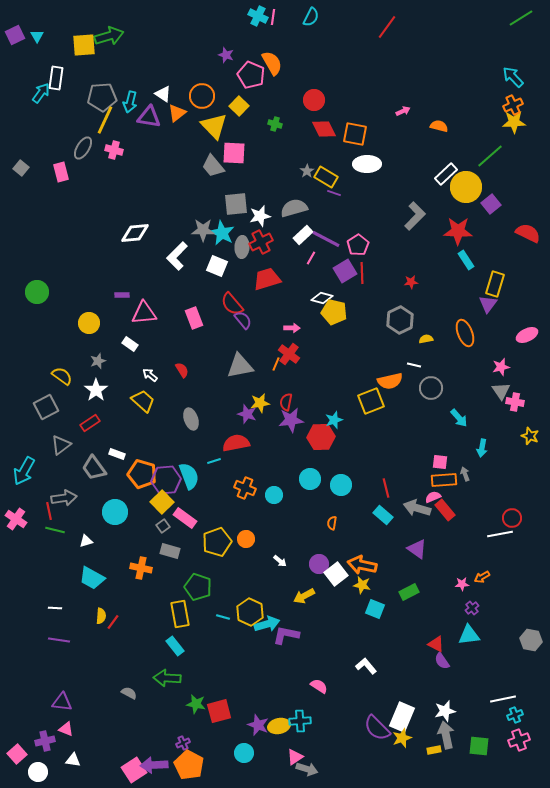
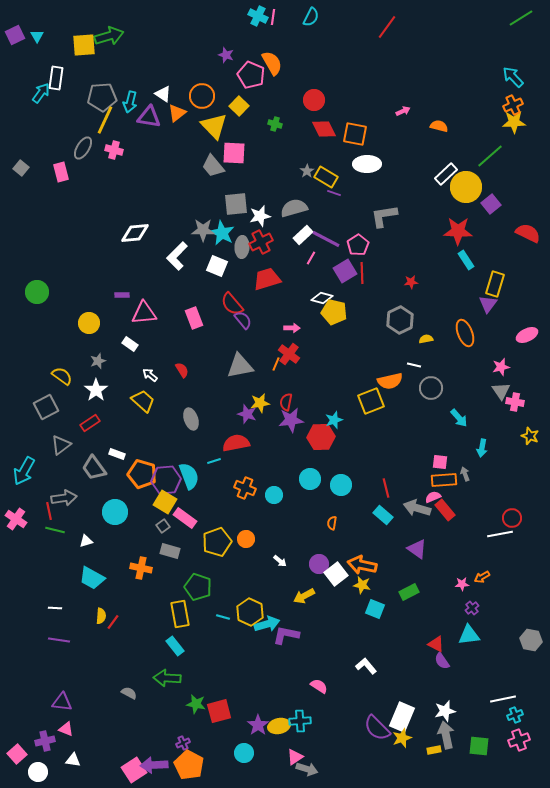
gray L-shape at (415, 216): moved 31 px left; rotated 144 degrees counterclockwise
yellow square at (162, 502): moved 3 px right; rotated 15 degrees counterclockwise
purple star at (258, 725): rotated 15 degrees clockwise
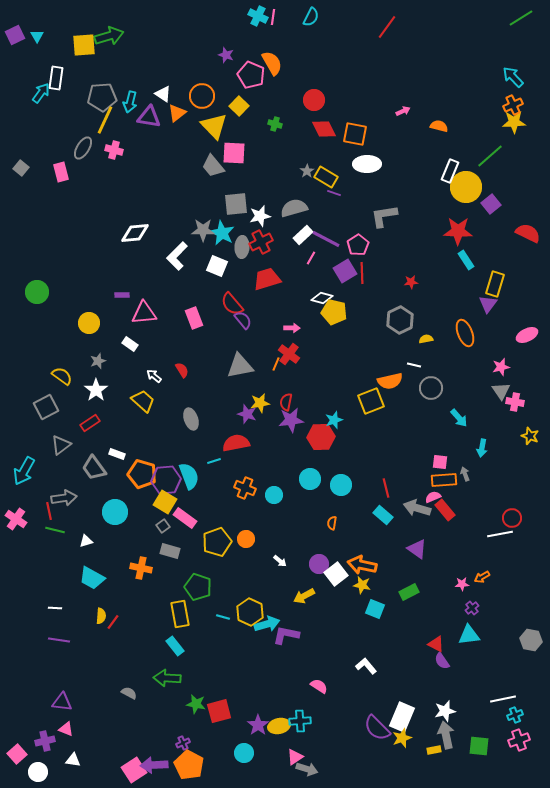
white rectangle at (446, 174): moved 4 px right, 3 px up; rotated 25 degrees counterclockwise
white arrow at (150, 375): moved 4 px right, 1 px down
